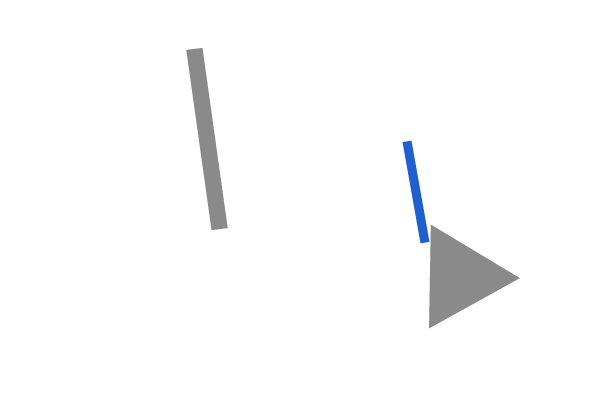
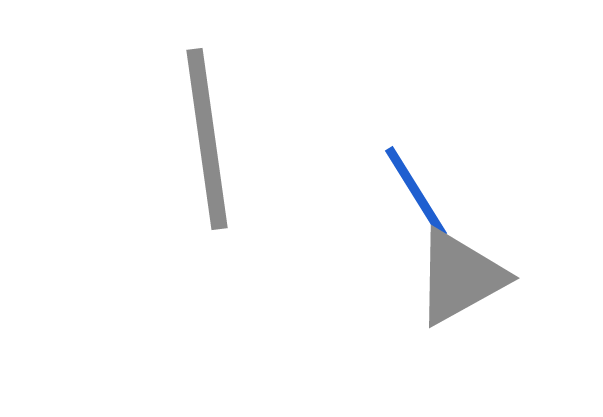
blue line: rotated 22 degrees counterclockwise
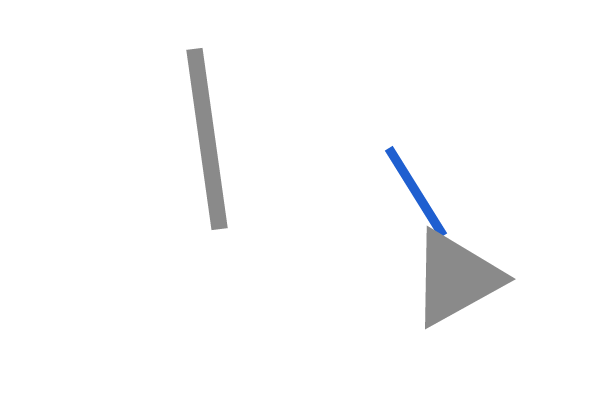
gray triangle: moved 4 px left, 1 px down
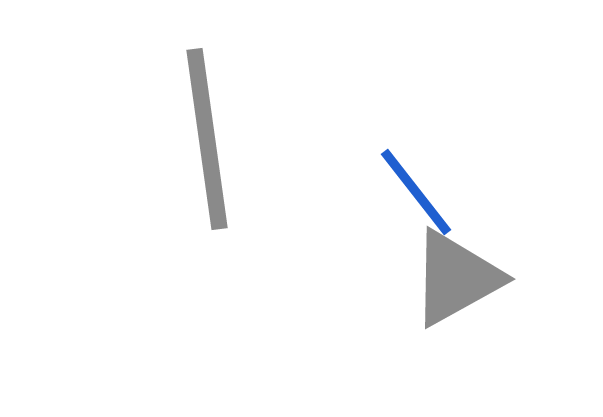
blue line: rotated 6 degrees counterclockwise
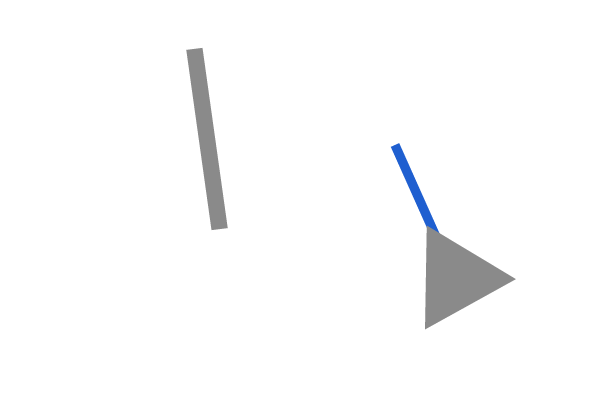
blue line: rotated 14 degrees clockwise
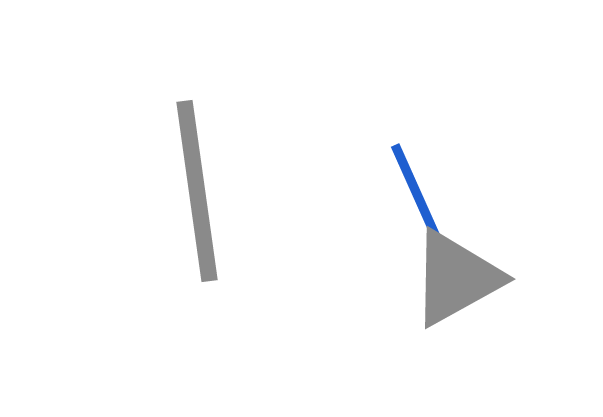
gray line: moved 10 px left, 52 px down
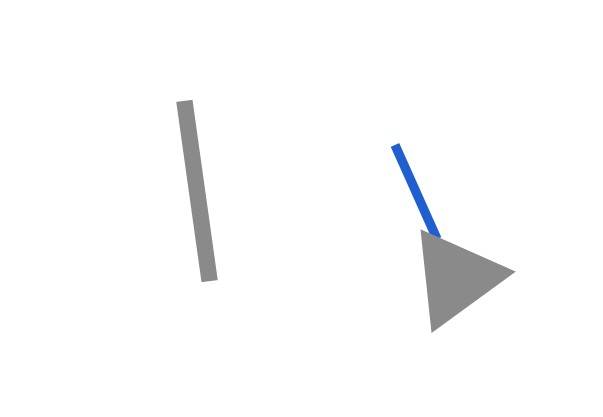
gray triangle: rotated 7 degrees counterclockwise
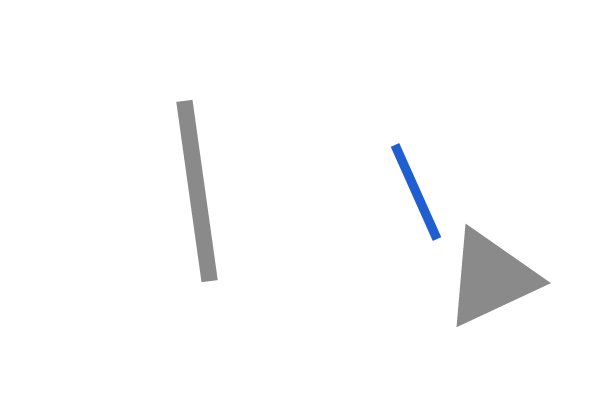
gray triangle: moved 35 px right; rotated 11 degrees clockwise
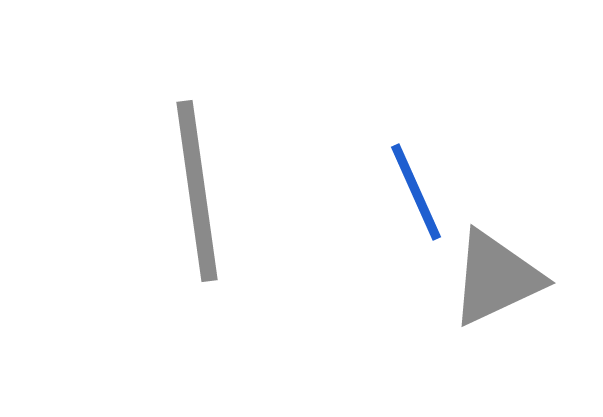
gray triangle: moved 5 px right
